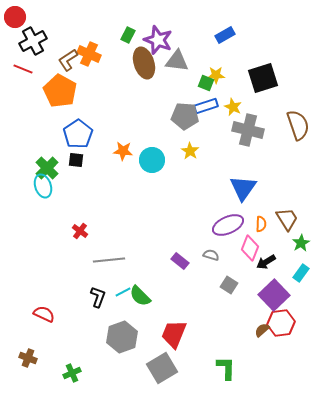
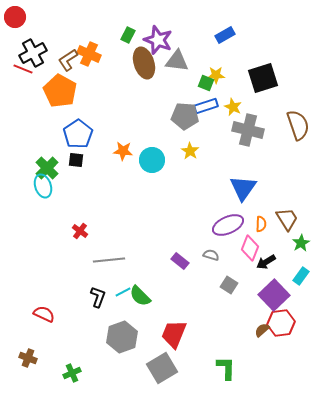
black cross at (33, 41): moved 12 px down
cyan rectangle at (301, 273): moved 3 px down
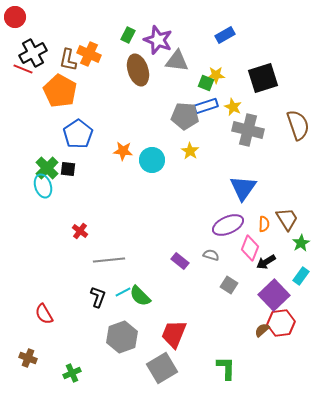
brown L-shape at (68, 60): rotated 45 degrees counterclockwise
brown ellipse at (144, 63): moved 6 px left, 7 px down
black square at (76, 160): moved 8 px left, 9 px down
orange semicircle at (261, 224): moved 3 px right
red semicircle at (44, 314): rotated 145 degrees counterclockwise
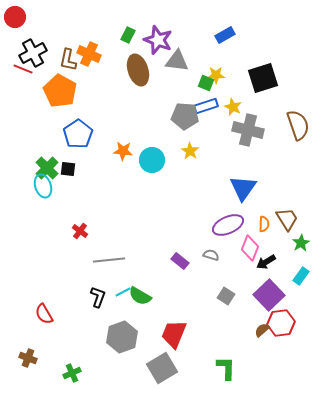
gray square at (229, 285): moved 3 px left, 11 px down
purple square at (274, 295): moved 5 px left
green semicircle at (140, 296): rotated 15 degrees counterclockwise
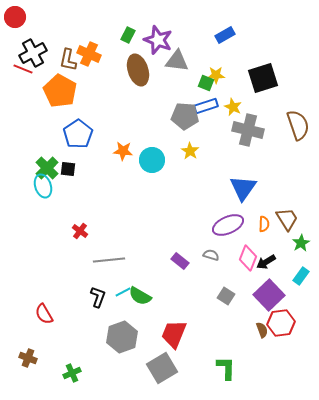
pink diamond at (250, 248): moved 2 px left, 10 px down
brown semicircle at (262, 330): rotated 112 degrees clockwise
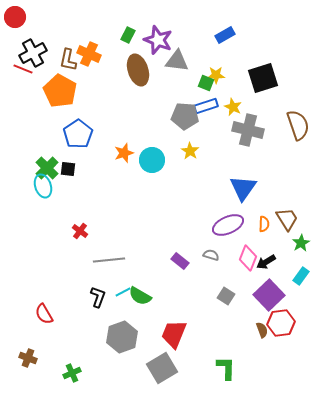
orange star at (123, 151): moved 1 px right, 2 px down; rotated 24 degrees counterclockwise
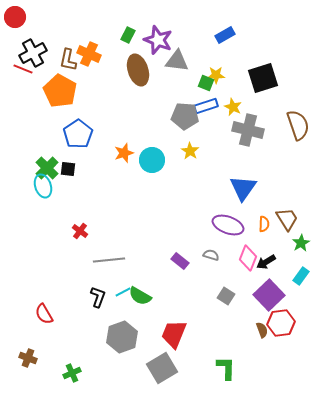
purple ellipse at (228, 225): rotated 44 degrees clockwise
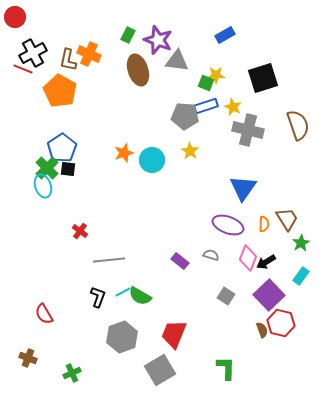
blue pentagon at (78, 134): moved 16 px left, 14 px down
red hexagon at (281, 323): rotated 20 degrees clockwise
gray square at (162, 368): moved 2 px left, 2 px down
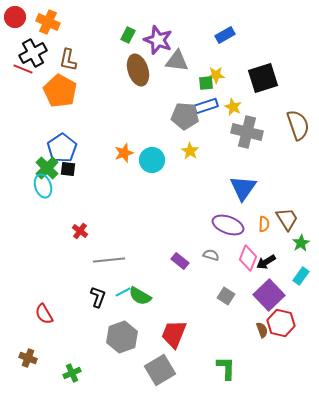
orange cross at (89, 54): moved 41 px left, 32 px up
green square at (206, 83): rotated 28 degrees counterclockwise
gray cross at (248, 130): moved 1 px left, 2 px down
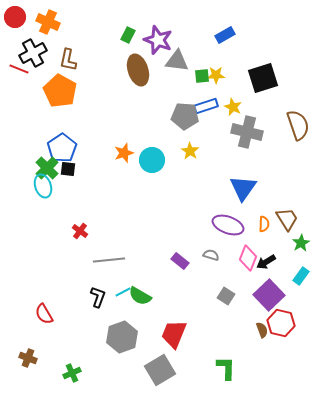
red line at (23, 69): moved 4 px left
green square at (206, 83): moved 4 px left, 7 px up
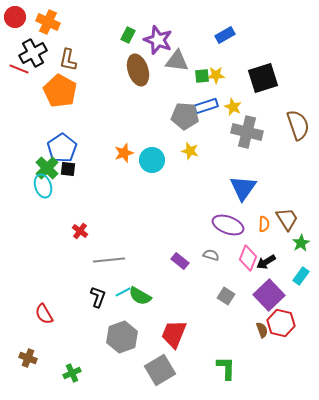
yellow star at (190, 151): rotated 18 degrees counterclockwise
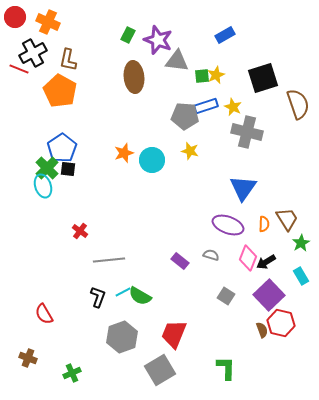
brown ellipse at (138, 70): moved 4 px left, 7 px down; rotated 12 degrees clockwise
yellow star at (216, 75): rotated 24 degrees counterclockwise
brown semicircle at (298, 125): moved 21 px up
cyan rectangle at (301, 276): rotated 66 degrees counterclockwise
